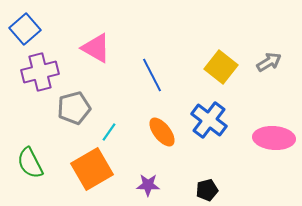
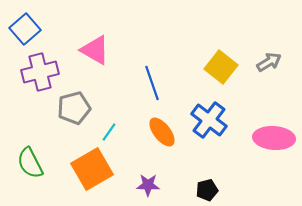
pink triangle: moved 1 px left, 2 px down
blue line: moved 8 px down; rotated 8 degrees clockwise
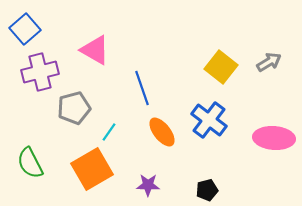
blue line: moved 10 px left, 5 px down
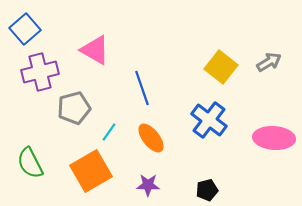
orange ellipse: moved 11 px left, 6 px down
orange square: moved 1 px left, 2 px down
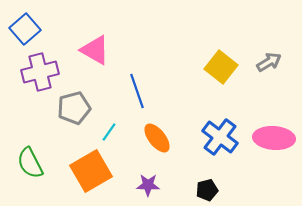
blue line: moved 5 px left, 3 px down
blue cross: moved 11 px right, 17 px down
orange ellipse: moved 6 px right
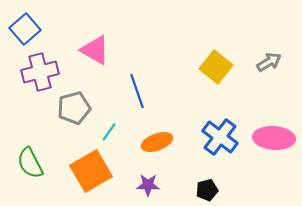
yellow square: moved 5 px left
orange ellipse: moved 4 px down; rotated 72 degrees counterclockwise
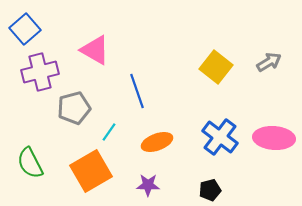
black pentagon: moved 3 px right
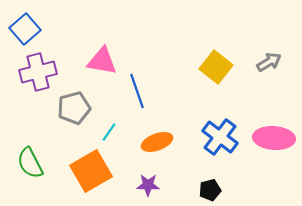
pink triangle: moved 7 px right, 11 px down; rotated 20 degrees counterclockwise
purple cross: moved 2 px left
